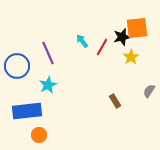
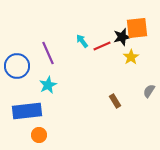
red line: moved 1 px up; rotated 36 degrees clockwise
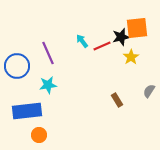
black star: moved 1 px left
cyan star: rotated 18 degrees clockwise
brown rectangle: moved 2 px right, 1 px up
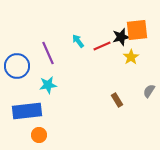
orange square: moved 2 px down
cyan arrow: moved 4 px left
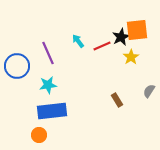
black star: rotated 12 degrees counterclockwise
blue rectangle: moved 25 px right
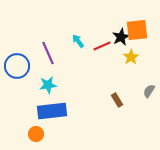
orange circle: moved 3 px left, 1 px up
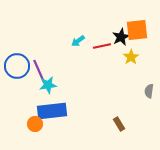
cyan arrow: rotated 88 degrees counterclockwise
red line: rotated 12 degrees clockwise
purple line: moved 9 px left, 18 px down
gray semicircle: rotated 24 degrees counterclockwise
brown rectangle: moved 2 px right, 24 px down
orange circle: moved 1 px left, 10 px up
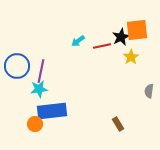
purple line: moved 2 px right; rotated 35 degrees clockwise
cyan star: moved 9 px left, 4 px down
brown rectangle: moved 1 px left
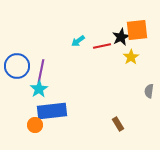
cyan star: rotated 24 degrees counterclockwise
orange circle: moved 1 px down
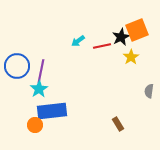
orange square: rotated 15 degrees counterclockwise
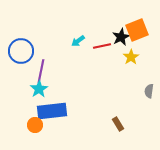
blue circle: moved 4 px right, 15 px up
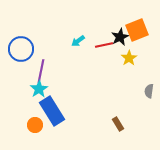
black star: moved 1 px left
red line: moved 2 px right, 1 px up
blue circle: moved 2 px up
yellow star: moved 2 px left, 1 px down
blue rectangle: rotated 64 degrees clockwise
